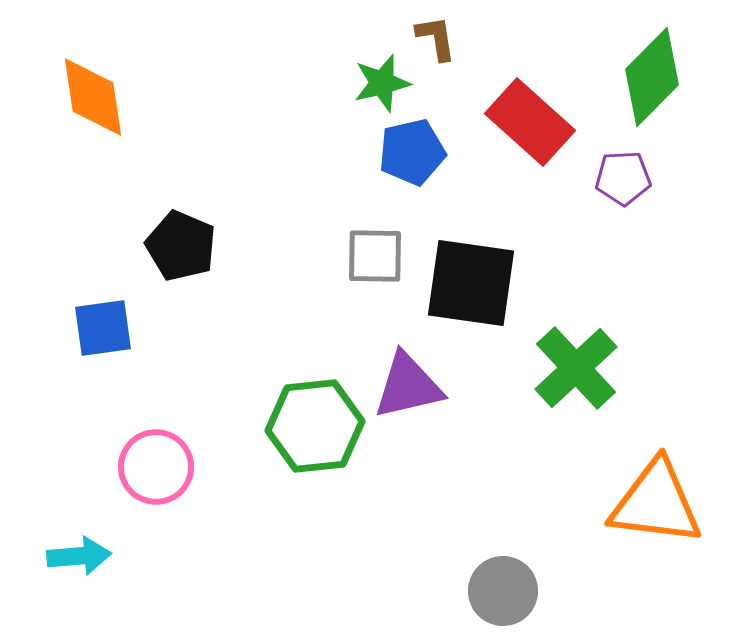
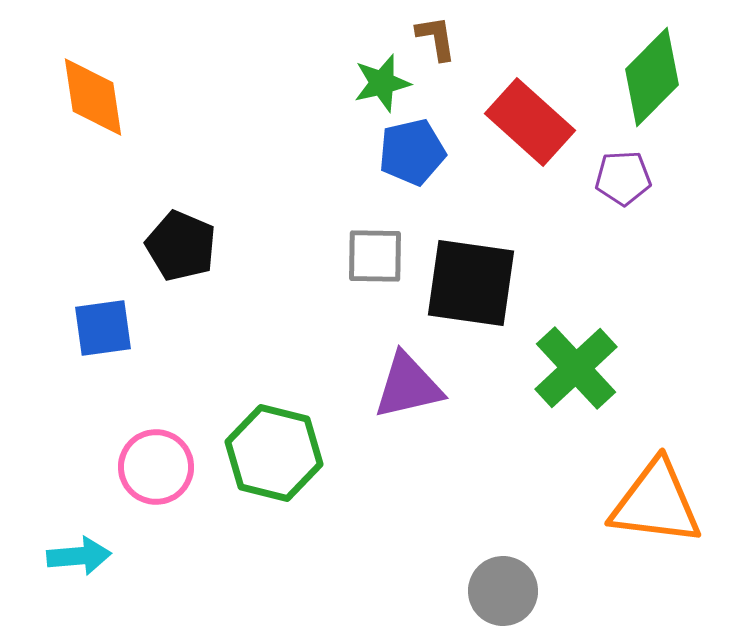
green hexagon: moved 41 px left, 27 px down; rotated 20 degrees clockwise
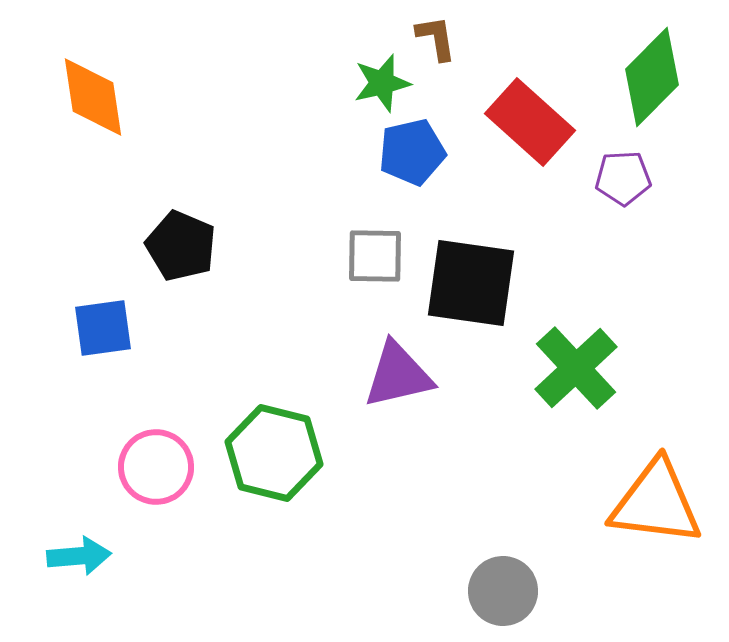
purple triangle: moved 10 px left, 11 px up
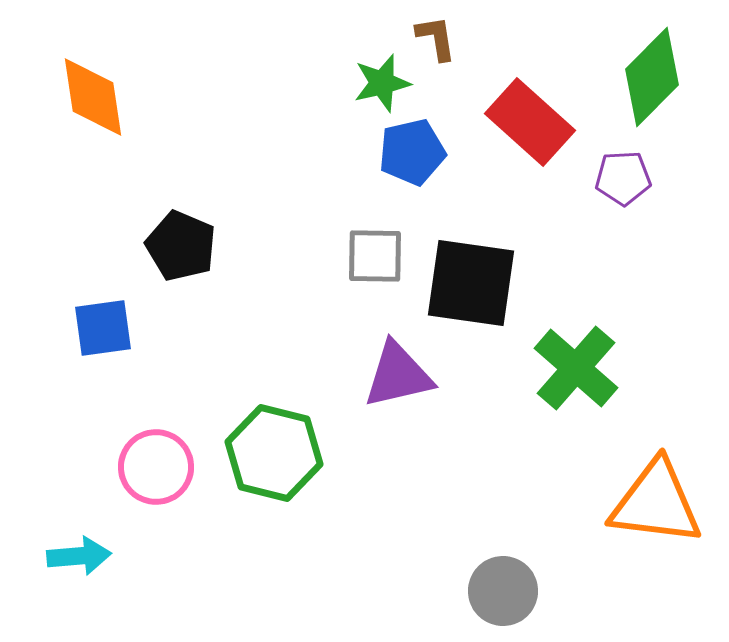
green cross: rotated 6 degrees counterclockwise
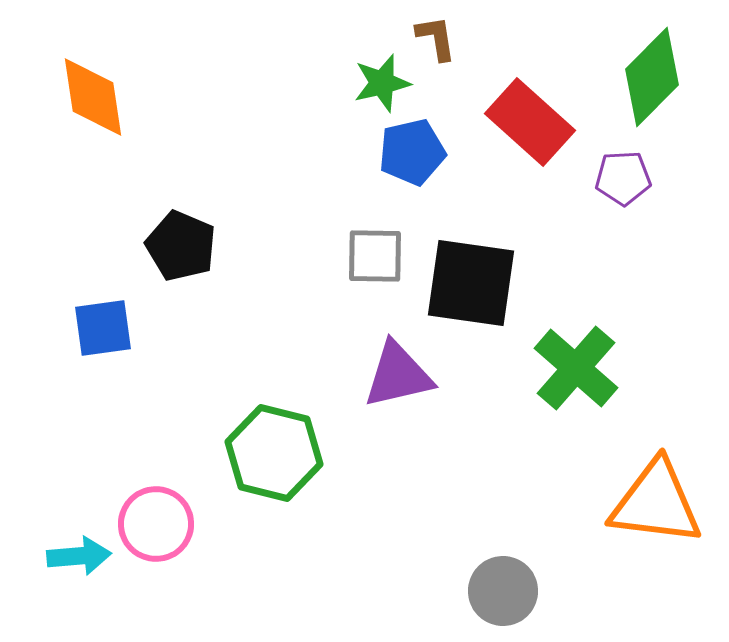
pink circle: moved 57 px down
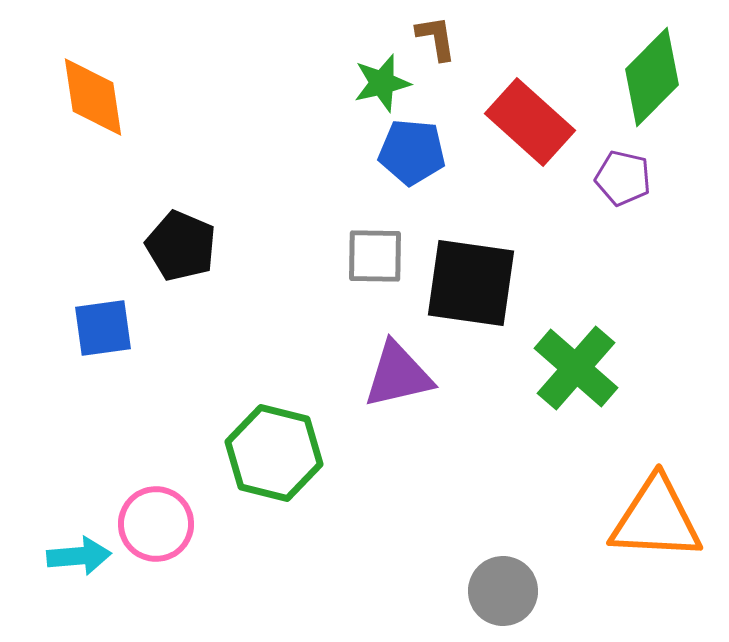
blue pentagon: rotated 18 degrees clockwise
purple pentagon: rotated 16 degrees clockwise
orange triangle: moved 16 px down; rotated 4 degrees counterclockwise
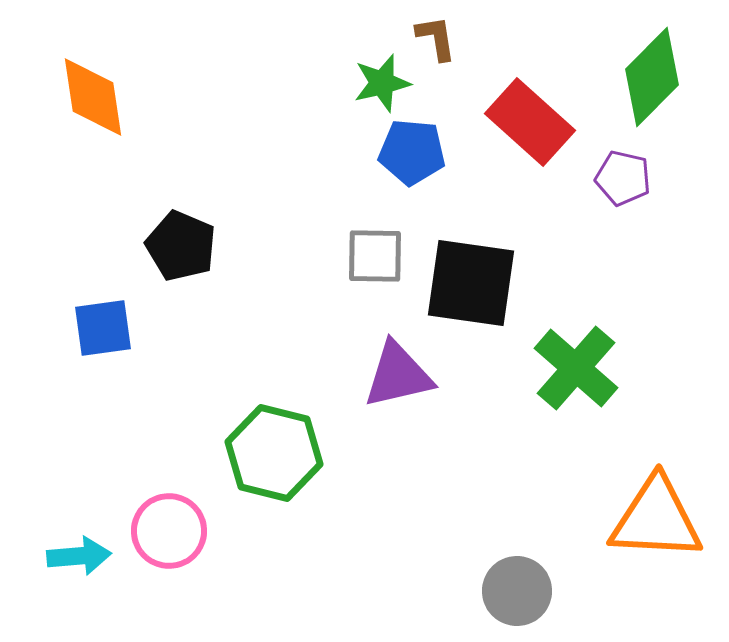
pink circle: moved 13 px right, 7 px down
gray circle: moved 14 px right
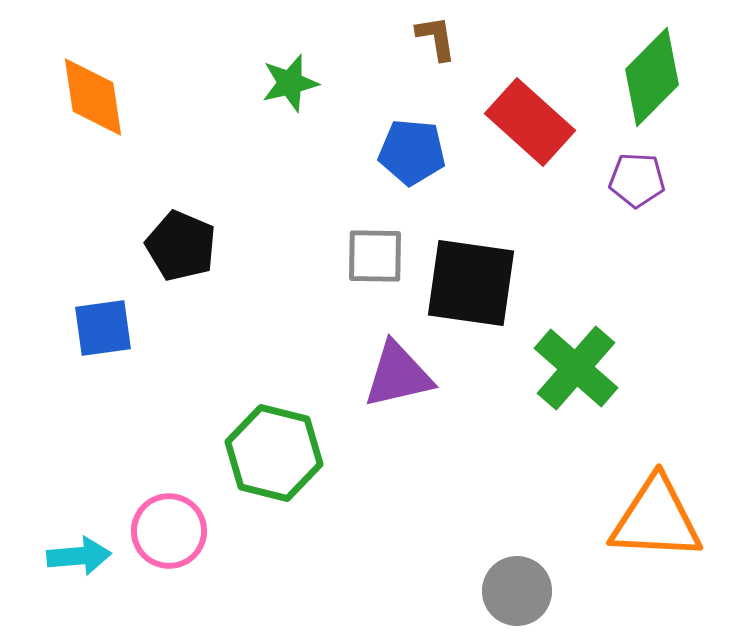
green star: moved 92 px left
purple pentagon: moved 14 px right, 2 px down; rotated 10 degrees counterclockwise
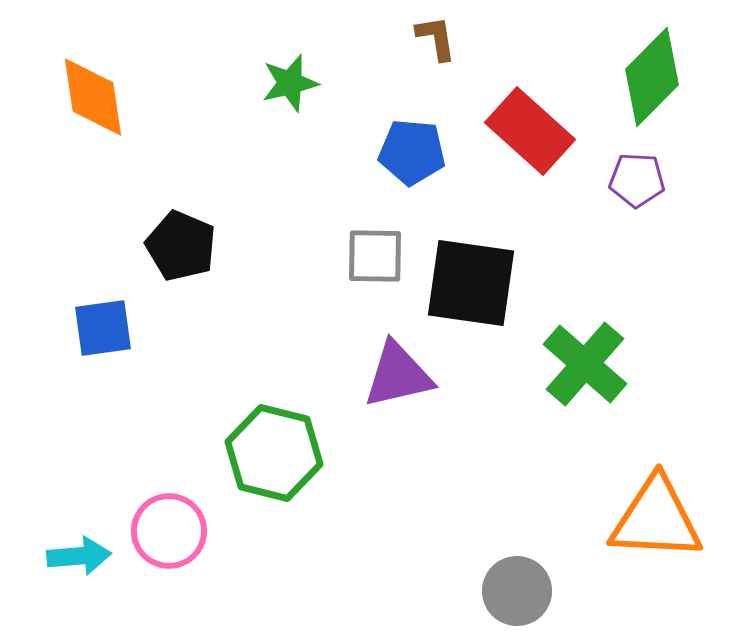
red rectangle: moved 9 px down
green cross: moved 9 px right, 4 px up
